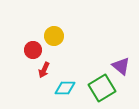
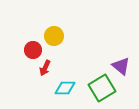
red arrow: moved 1 px right, 2 px up
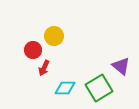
red arrow: moved 1 px left
green square: moved 3 px left
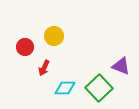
red circle: moved 8 px left, 3 px up
purple triangle: rotated 18 degrees counterclockwise
green square: rotated 12 degrees counterclockwise
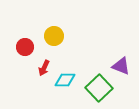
cyan diamond: moved 8 px up
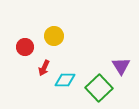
purple triangle: rotated 36 degrees clockwise
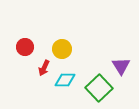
yellow circle: moved 8 px right, 13 px down
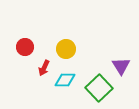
yellow circle: moved 4 px right
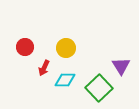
yellow circle: moved 1 px up
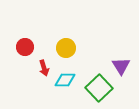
red arrow: rotated 42 degrees counterclockwise
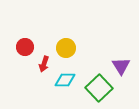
red arrow: moved 4 px up; rotated 35 degrees clockwise
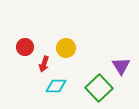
cyan diamond: moved 9 px left, 6 px down
